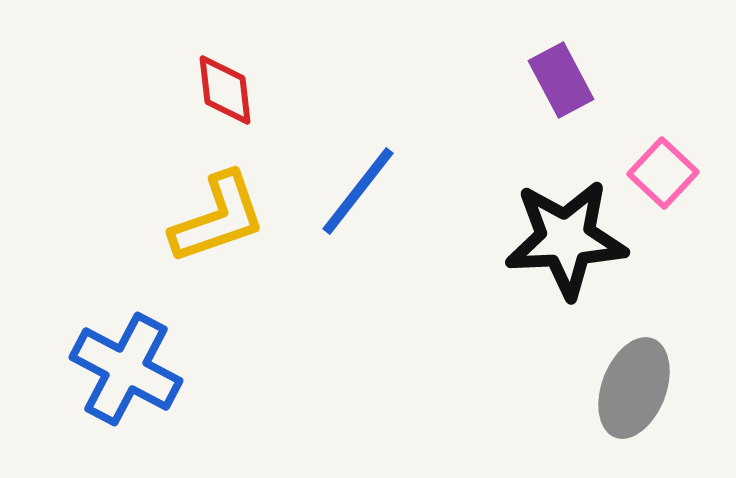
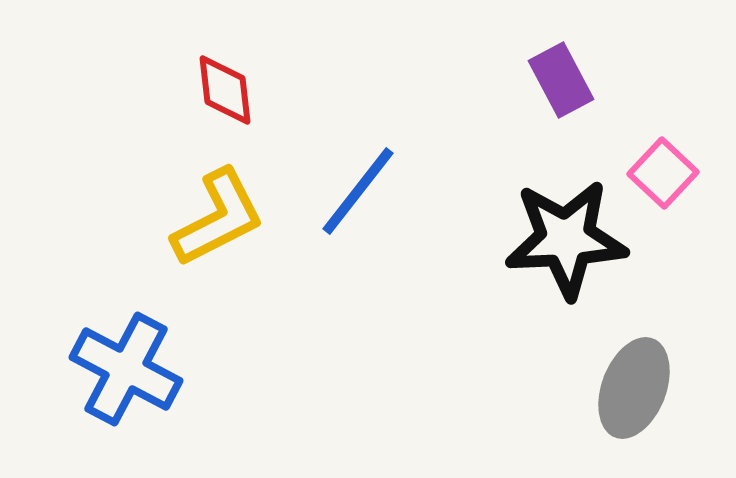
yellow L-shape: rotated 8 degrees counterclockwise
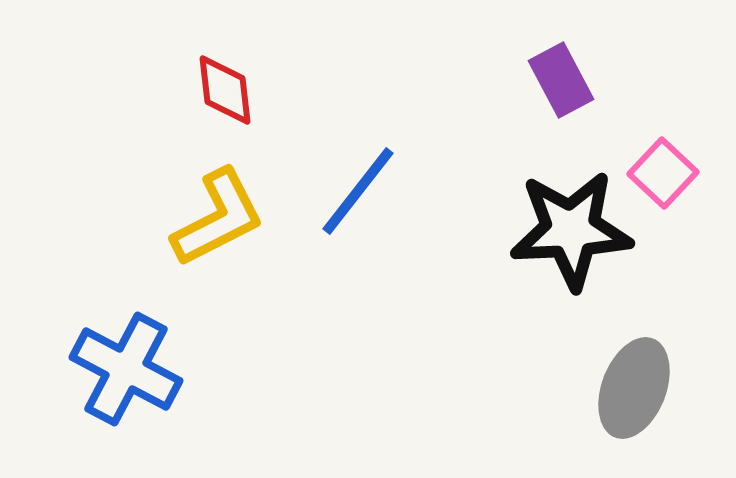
black star: moved 5 px right, 9 px up
